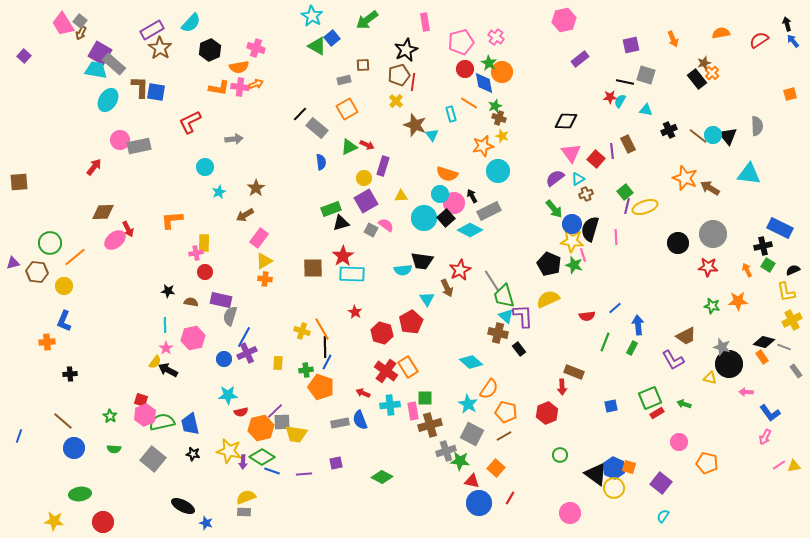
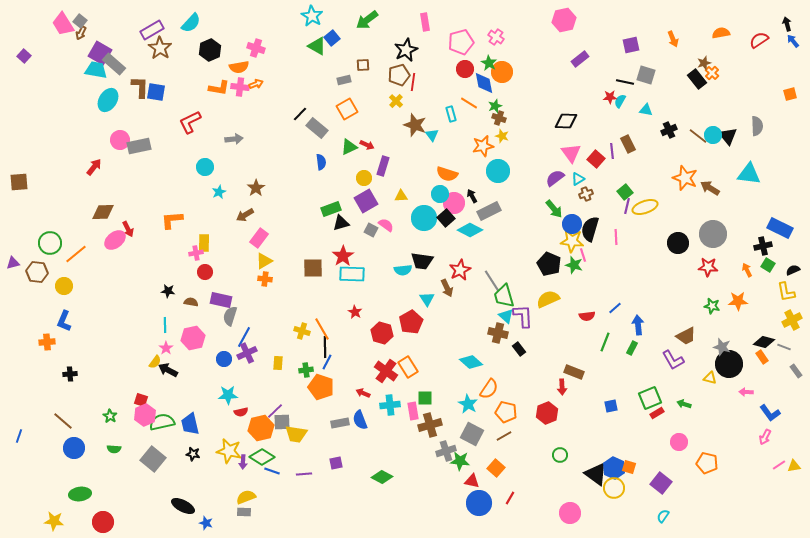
orange line at (75, 257): moved 1 px right, 3 px up
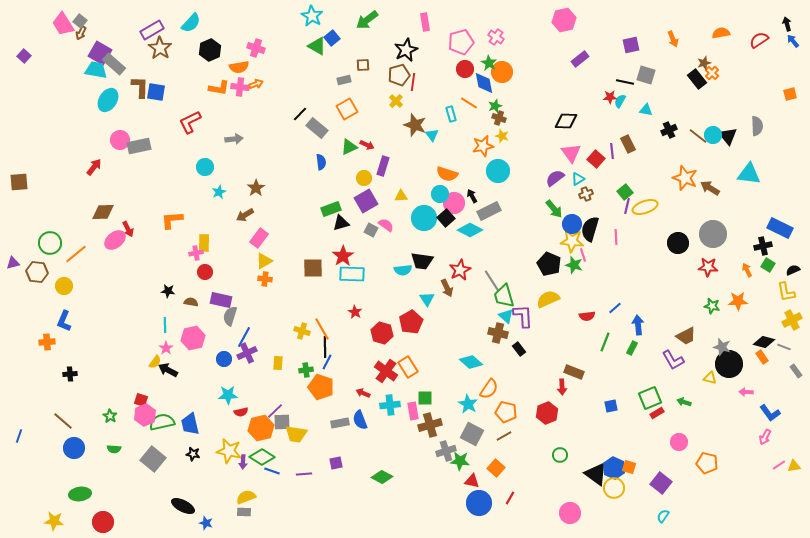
green arrow at (684, 404): moved 2 px up
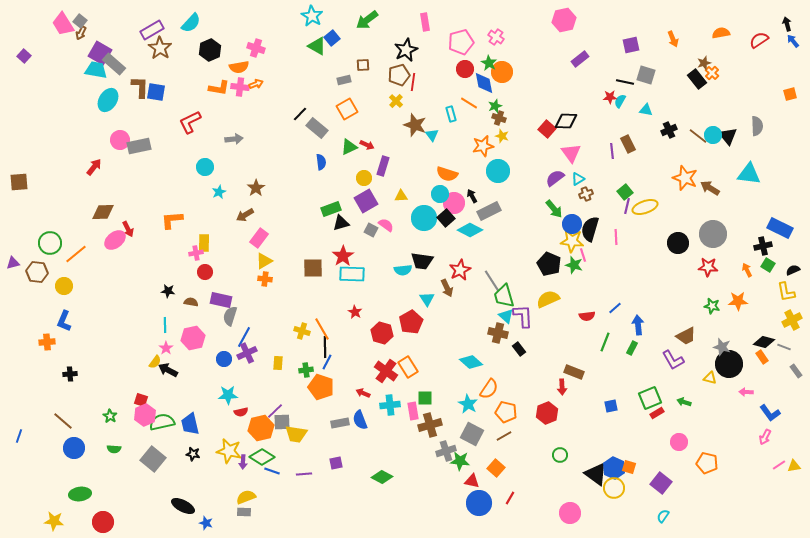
red square at (596, 159): moved 49 px left, 30 px up
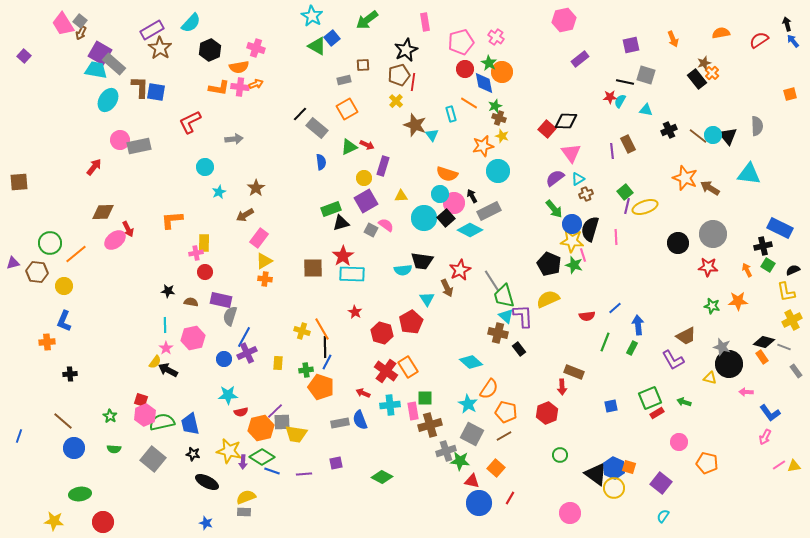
black ellipse at (183, 506): moved 24 px right, 24 px up
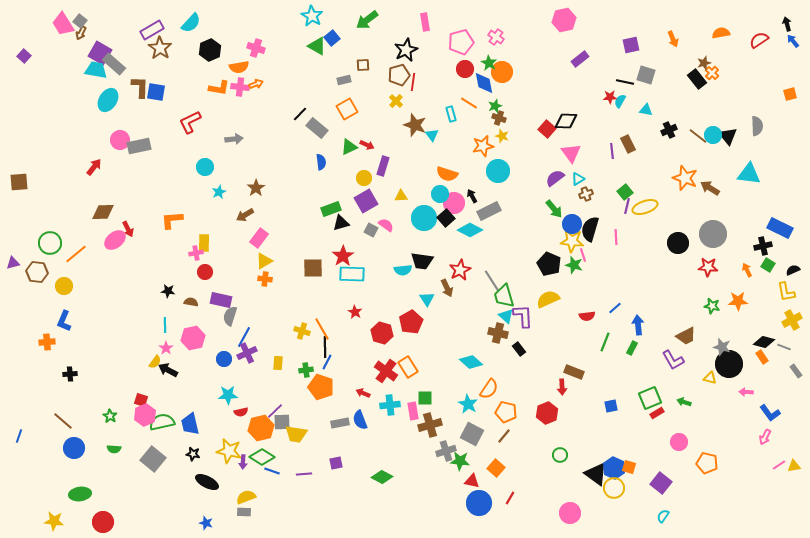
brown line at (504, 436): rotated 21 degrees counterclockwise
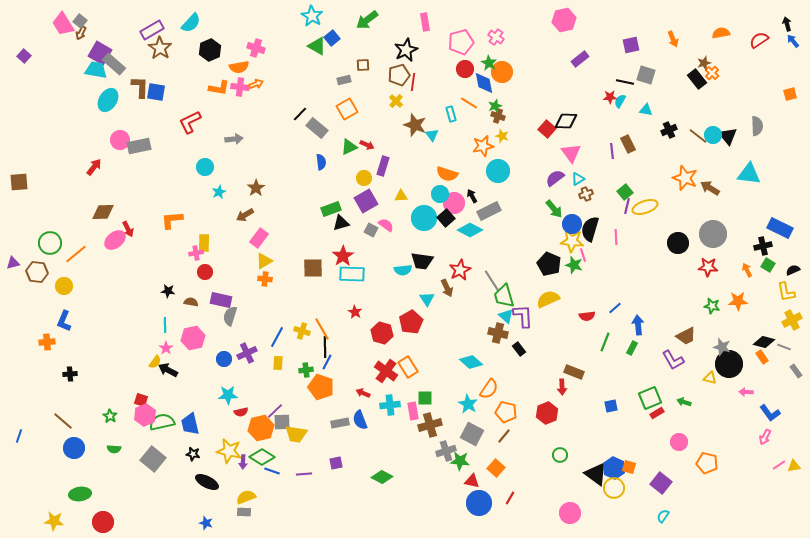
brown cross at (499, 118): moved 1 px left, 2 px up
blue line at (244, 337): moved 33 px right
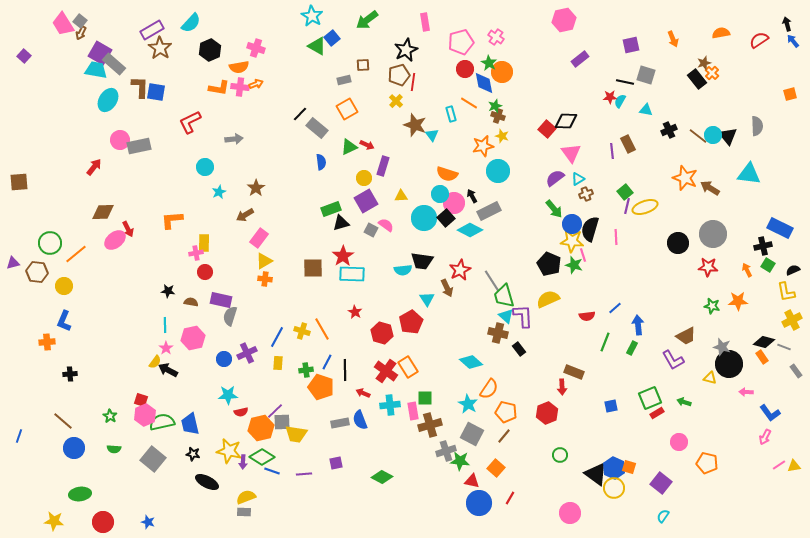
black line at (325, 347): moved 20 px right, 23 px down
blue star at (206, 523): moved 58 px left, 1 px up
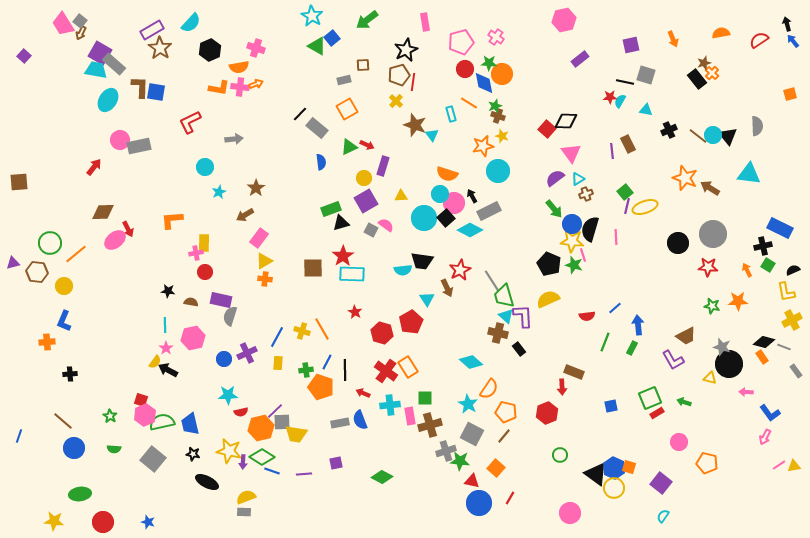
green star at (489, 63): rotated 28 degrees counterclockwise
orange circle at (502, 72): moved 2 px down
pink rectangle at (413, 411): moved 3 px left, 5 px down
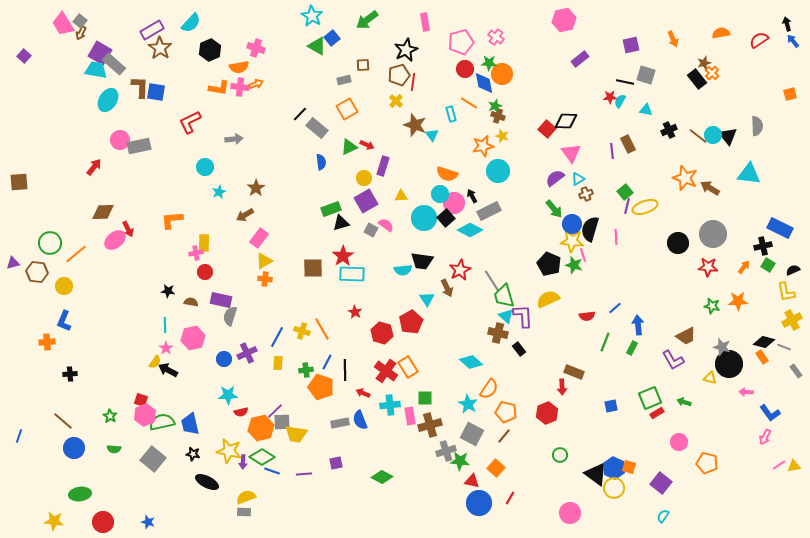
orange arrow at (747, 270): moved 3 px left, 3 px up; rotated 64 degrees clockwise
